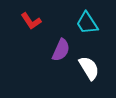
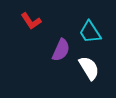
cyan trapezoid: moved 3 px right, 9 px down
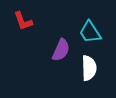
red L-shape: moved 8 px left; rotated 15 degrees clockwise
white semicircle: rotated 30 degrees clockwise
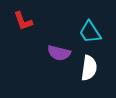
purple semicircle: moved 2 px left, 3 px down; rotated 80 degrees clockwise
white semicircle: rotated 10 degrees clockwise
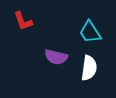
purple semicircle: moved 3 px left, 4 px down
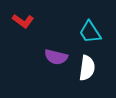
red L-shape: rotated 35 degrees counterclockwise
white semicircle: moved 2 px left
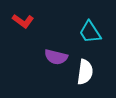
white semicircle: moved 2 px left, 4 px down
